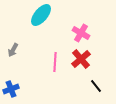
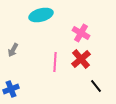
cyan ellipse: rotated 35 degrees clockwise
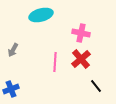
pink cross: rotated 18 degrees counterclockwise
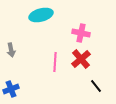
gray arrow: moved 2 px left; rotated 40 degrees counterclockwise
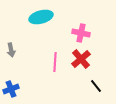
cyan ellipse: moved 2 px down
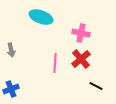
cyan ellipse: rotated 35 degrees clockwise
pink line: moved 1 px down
black line: rotated 24 degrees counterclockwise
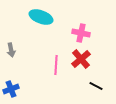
pink line: moved 1 px right, 2 px down
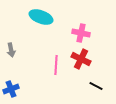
red cross: rotated 24 degrees counterclockwise
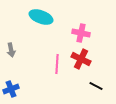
pink line: moved 1 px right, 1 px up
